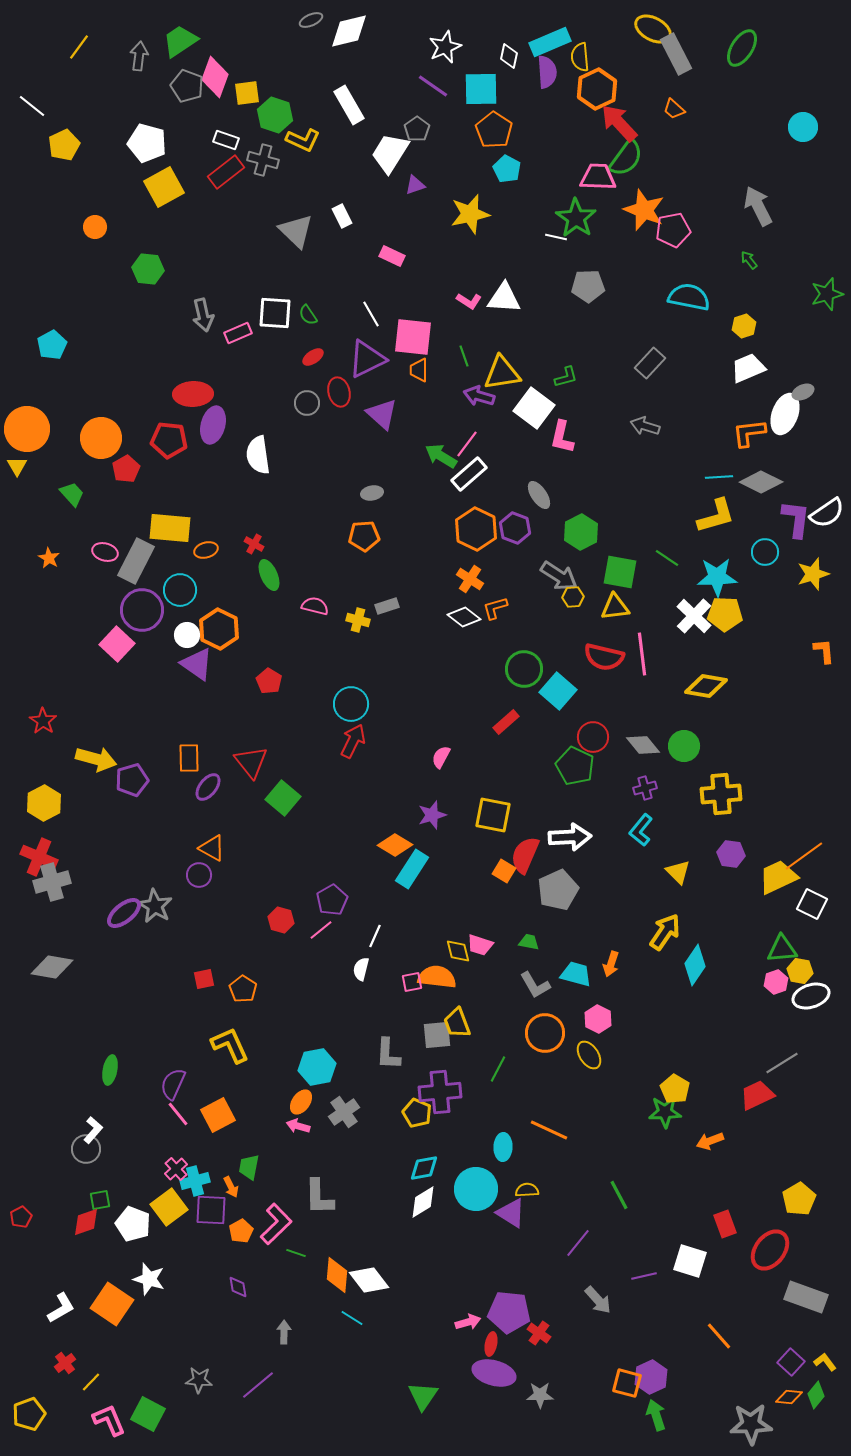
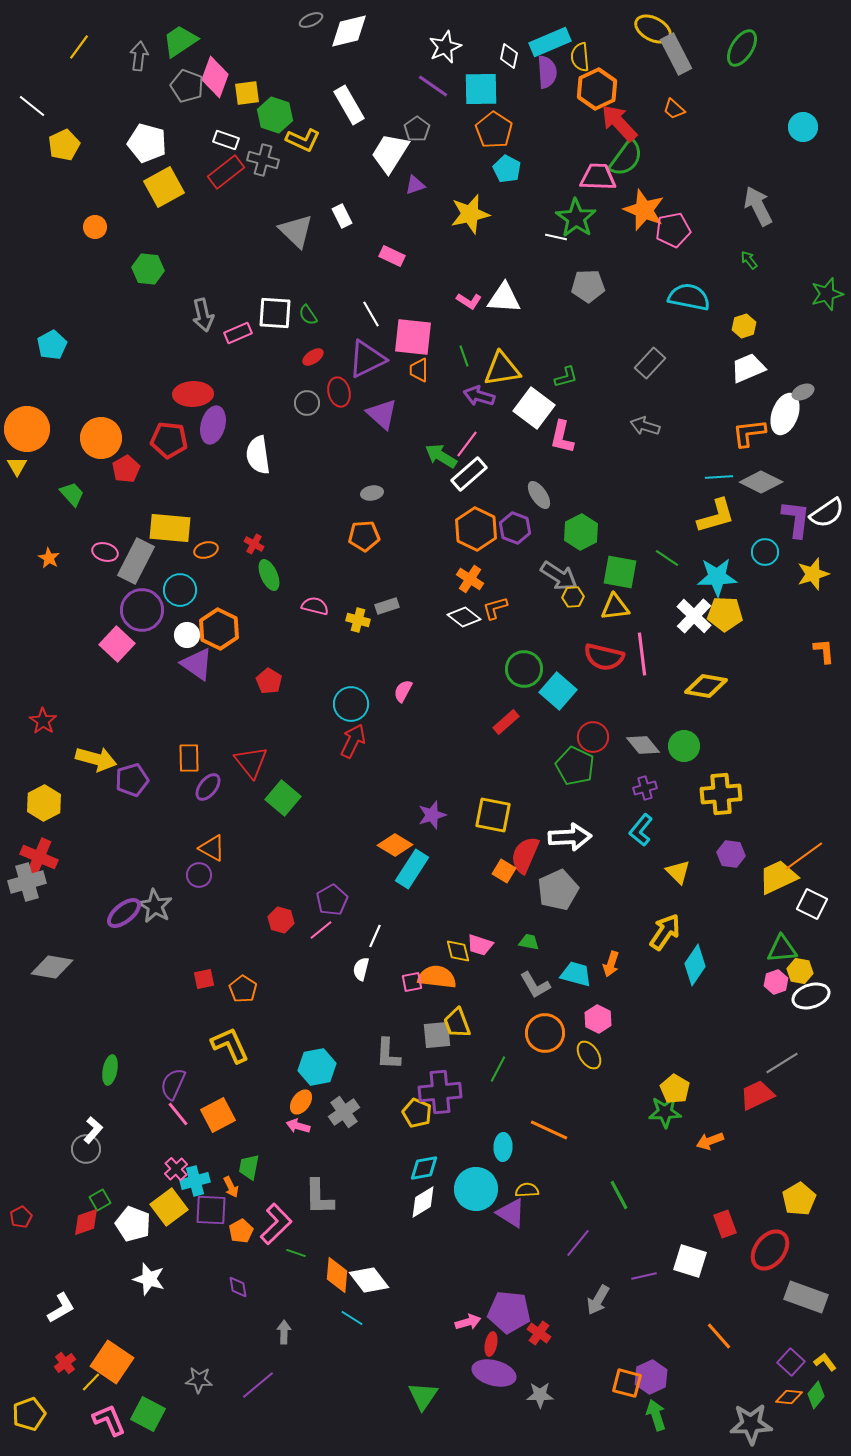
yellow triangle at (502, 373): moved 4 px up
pink semicircle at (441, 757): moved 38 px left, 66 px up
gray cross at (52, 882): moved 25 px left
green square at (100, 1200): rotated 20 degrees counterclockwise
gray arrow at (598, 1300): rotated 72 degrees clockwise
orange square at (112, 1304): moved 58 px down
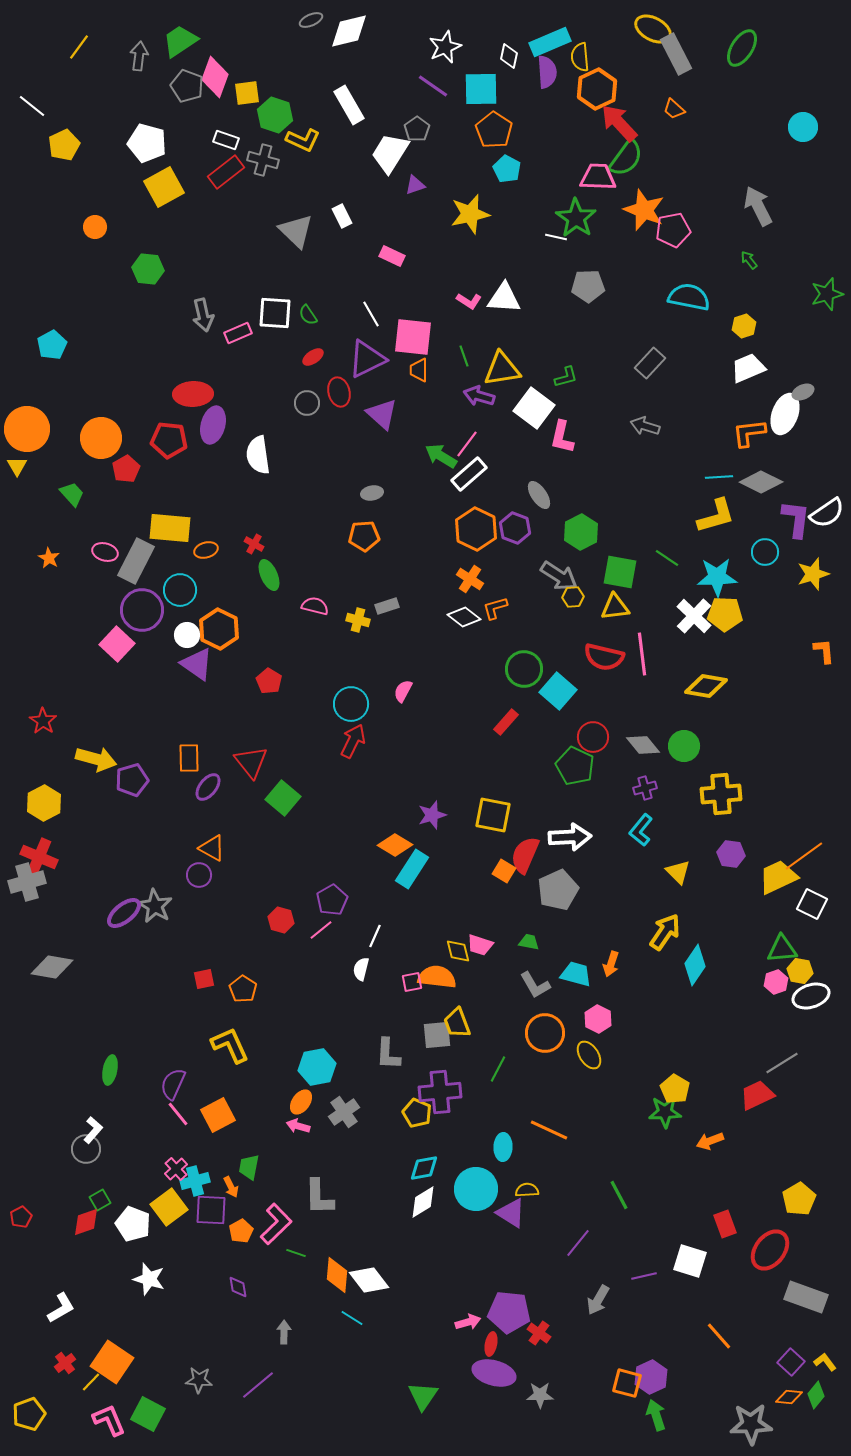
red rectangle at (506, 722): rotated 8 degrees counterclockwise
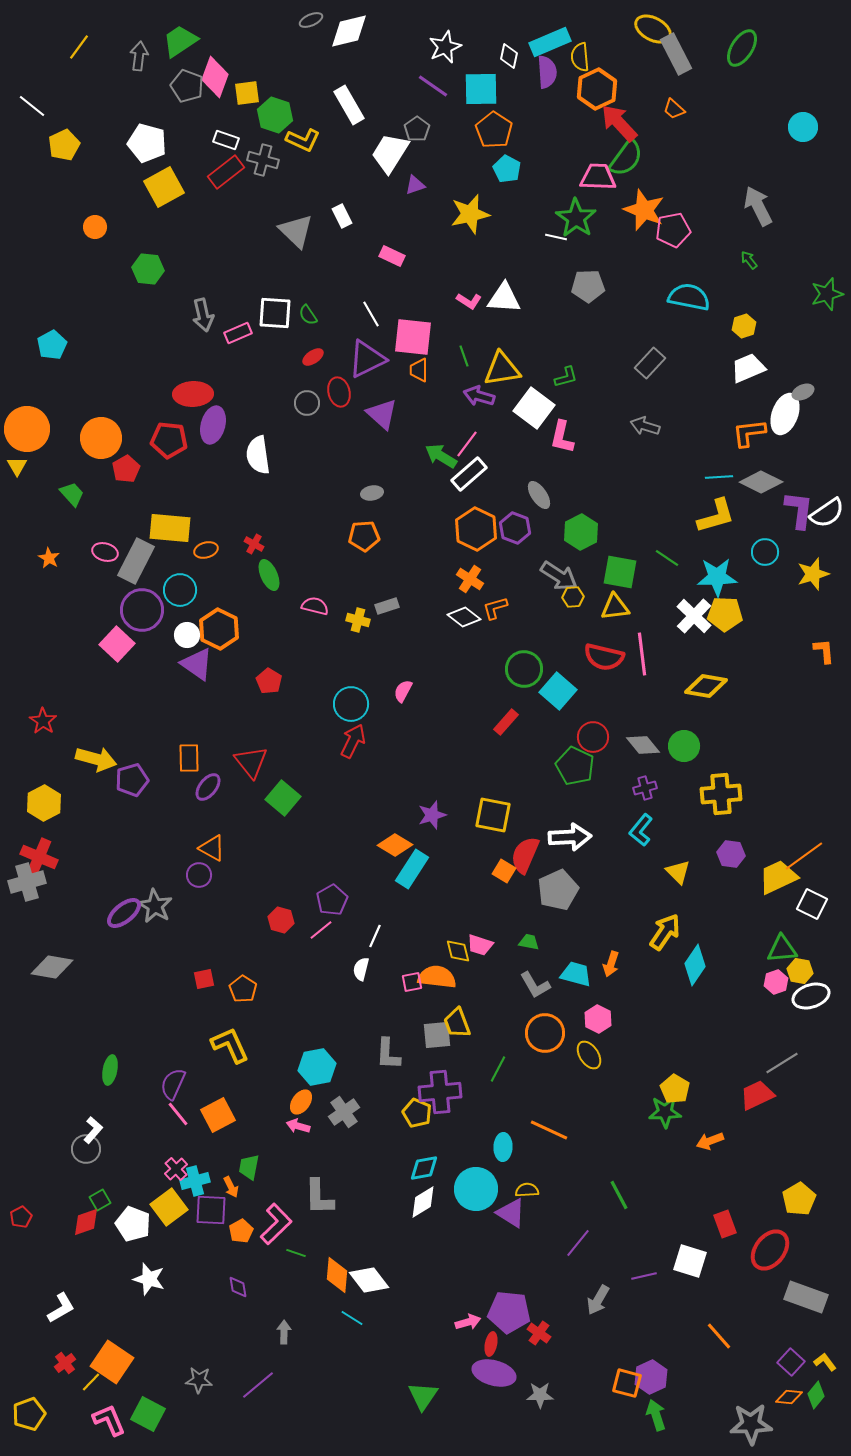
purple L-shape at (796, 519): moved 3 px right, 9 px up
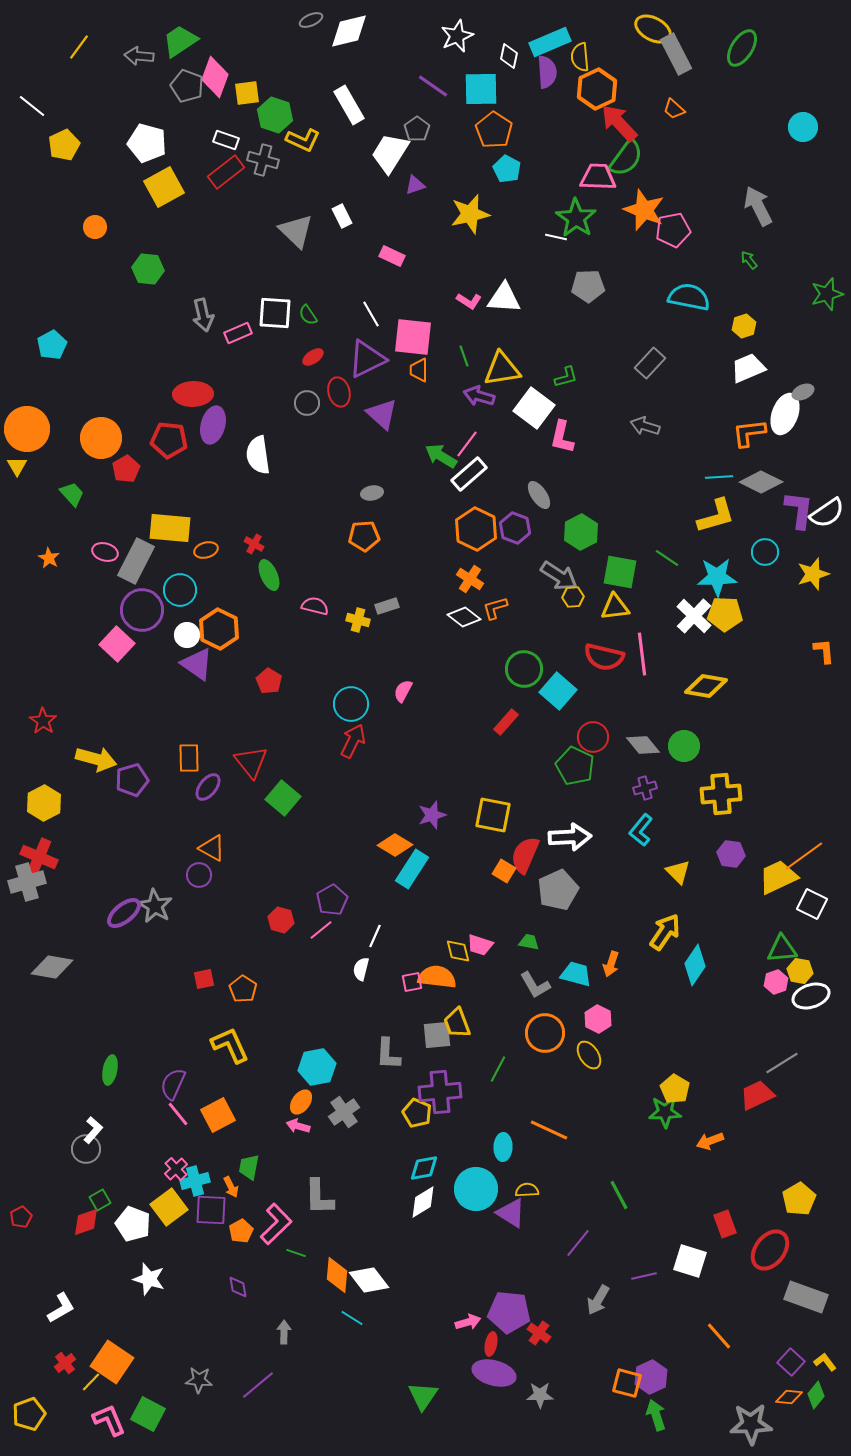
white star at (445, 47): moved 12 px right, 11 px up
gray arrow at (139, 56): rotated 92 degrees counterclockwise
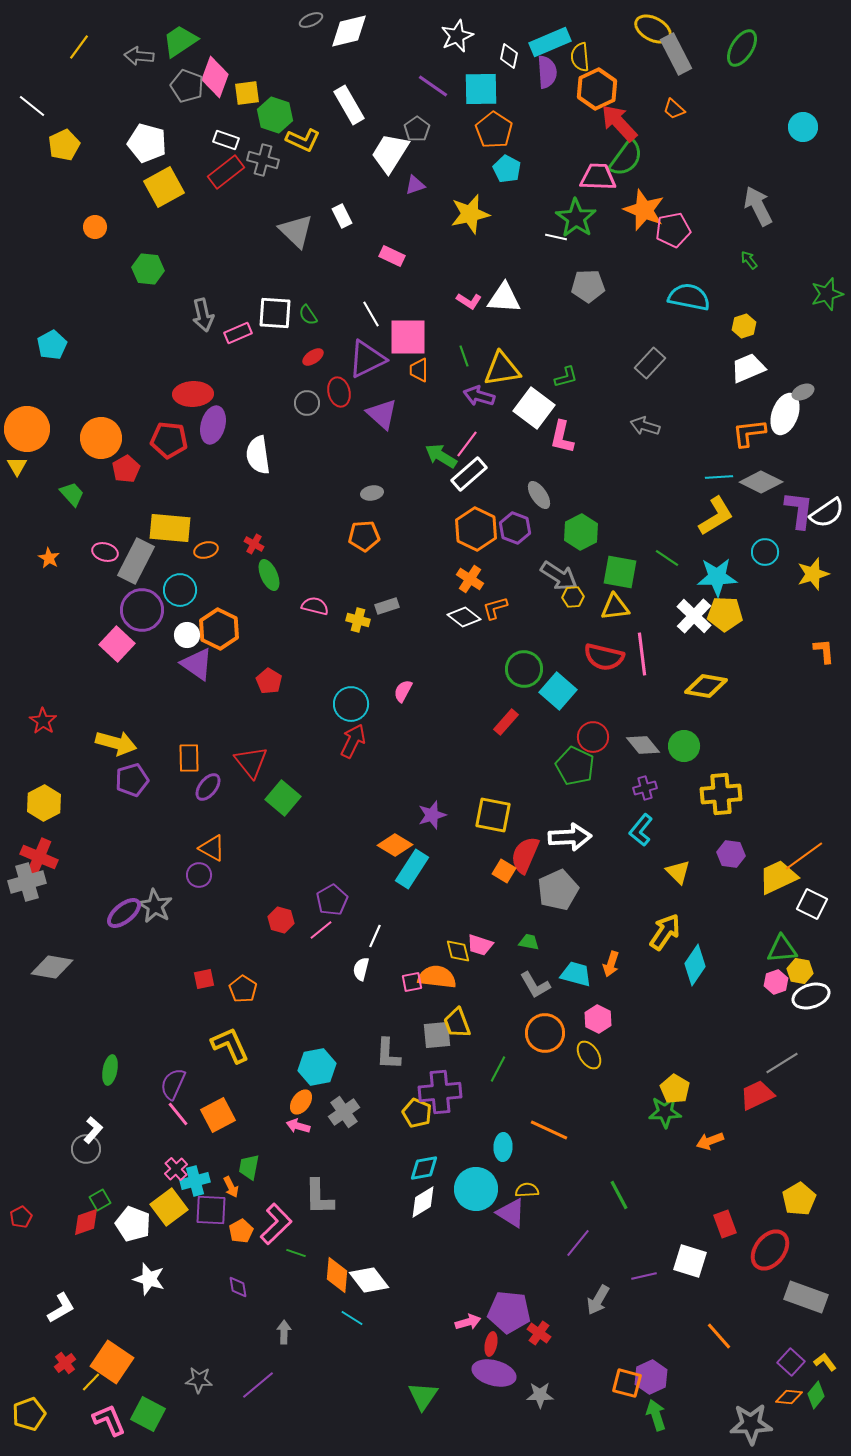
pink square at (413, 337): moved 5 px left; rotated 6 degrees counterclockwise
yellow L-shape at (716, 516): rotated 15 degrees counterclockwise
yellow arrow at (96, 759): moved 20 px right, 16 px up
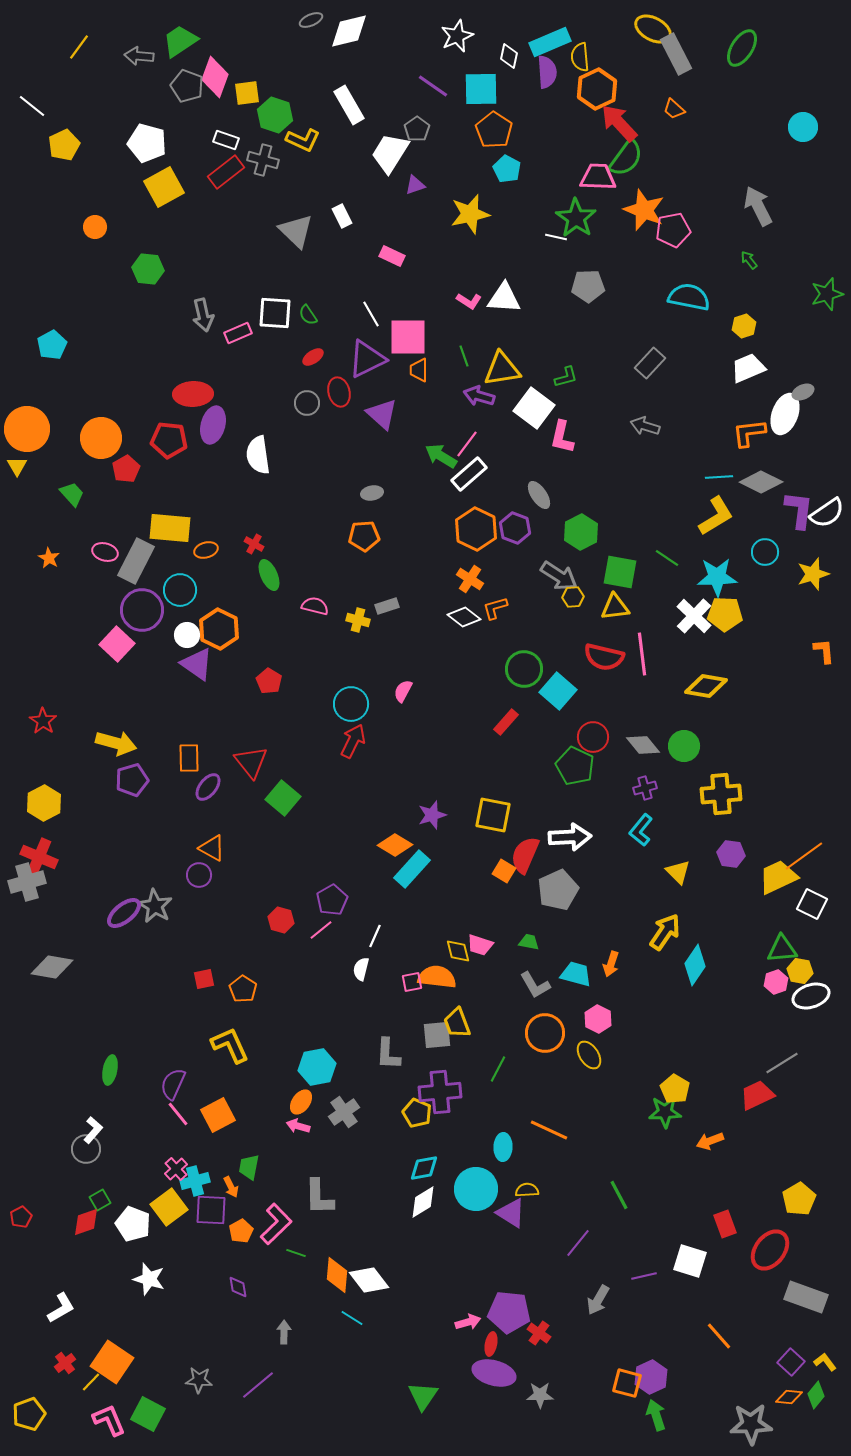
cyan rectangle at (412, 869): rotated 9 degrees clockwise
